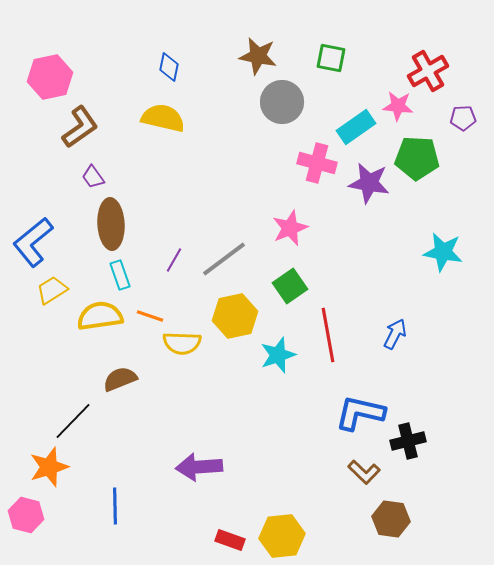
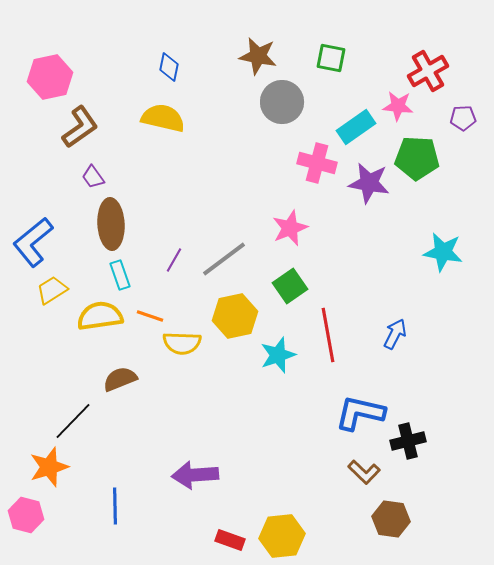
purple arrow at (199, 467): moved 4 px left, 8 px down
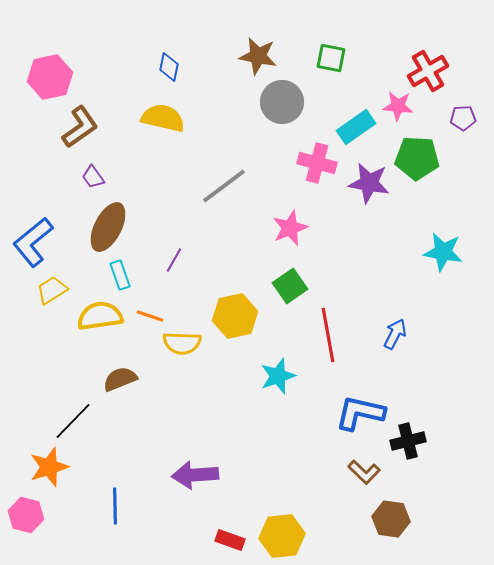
brown ellipse at (111, 224): moved 3 px left, 3 px down; rotated 30 degrees clockwise
gray line at (224, 259): moved 73 px up
cyan star at (278, 355): moved 21 px down
